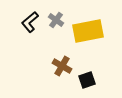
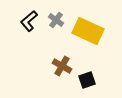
black L-shape: moved 1 px left, 1 px up
yellow rectangle: rotated 36 degrees clockwise
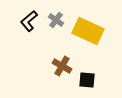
black square: rotated 24 degrees clockwise
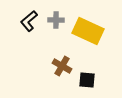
gray cross: rotated 35 degrees counterclockwise
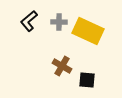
gray cross: moved 3 px right, 2 px down
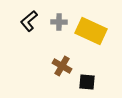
yellow rectangle: moved 3 px right
black square: moved 2 px down
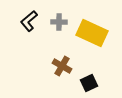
yellow rectangle: moved 1 px right, 2 px down
black square: moved 2 px right, 1 px down; rotated 30 degrees counterclockwise
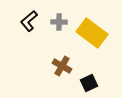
yellow rectangle: rotated 12 degrees clockwise
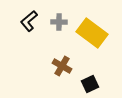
black square: moved 1 px right, 1 px down
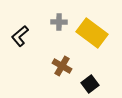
black L-shape: moved 9 px left, 15 px down
black square: rotated 12 degrees counterclockwise
